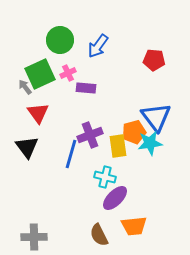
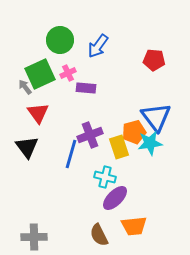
yellow rectangle: moved 1 px right, 1 px down; rotated 10 degrees counterclockwise
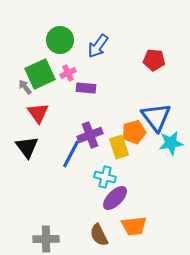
cyan star: moved 21 px right
blue line: rotated 12 degrees clockwise
gray cross: moved 12 px right, 2 px down
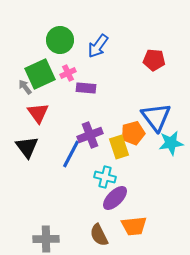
orange pentagon: moved 1 px left, 1 px down
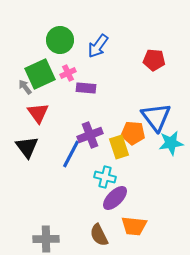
orange pentagon: rotated 20 degrees clockwise
orange trapezoid: rotated 12 degrees clockwise
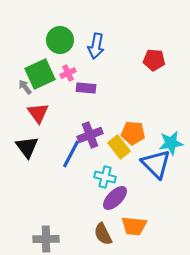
blue arrow: moved 2 px left; rotated 25 degrees counterclockwise
blue triangle: moved 47 px down; rotated 8 degrees counterclockwise
yellow rectangle: rotated 20 degrees counterclockwise
brown semicircle: moved 4 px right, 1 px up
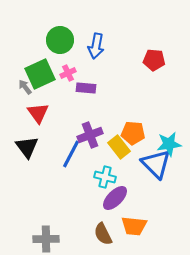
cyan star: moved 2 px left, 1 px down
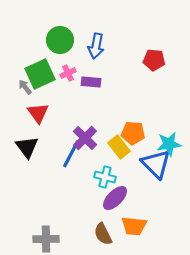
purple rectangle: moved 5 px right, 6 px up
purple cross: moved 5 px left, 3 px down; rotated 25 degrees counterclockwise
